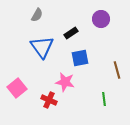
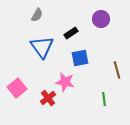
red cross: moved 1 px left, 2 px up; rotated 28 degrees clockwise
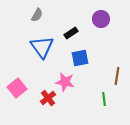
brown line: moved 6 px down; rotated 24 degrees clockwise
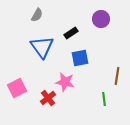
pink square: rotated 12 degrees clockwise
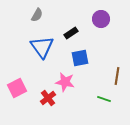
green line: rotated 64 degrees counterclockwise
